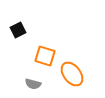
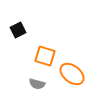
orange ellipse: rotated 15 degrees counterclockwise
gray semicircle: moved 4 px right
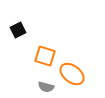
gray semicircle: moved 9 px right, 3 px down
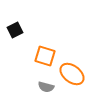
black square: moved 3 px left
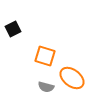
black square: moved 2 px left, 1 px up
orange ellipse: moved 4 px down
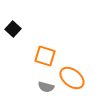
black square: rotated 21 degrees counterclockwise
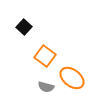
black square: moved 11 px right, 2 px up
orange square: rotated 20 degrees clockwise
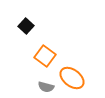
black square: moved 2 px right, 1 px up
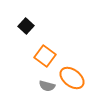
gray semicircle: moved 1 px right, 1 px up
